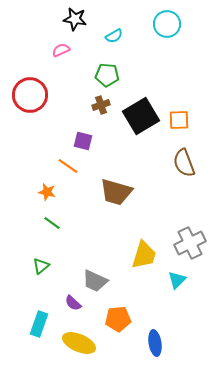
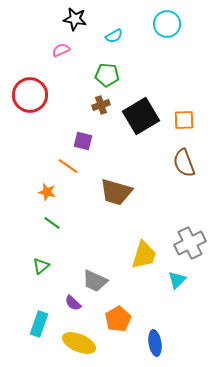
orange square: moved 5 px right
orange pentagon: rotated 25 degrees counterclockwise
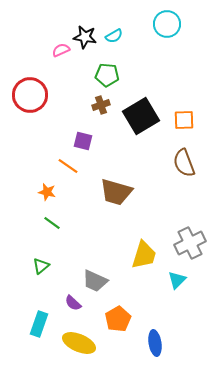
black star: moved 10 px right, 18 px down
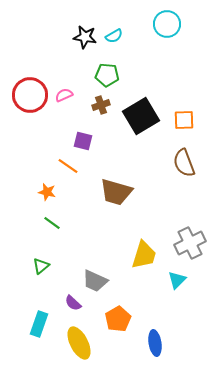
pink semicircle: moved 3 px right, 45 px down
yellow ellipse: rotated 40 degrees clockwise
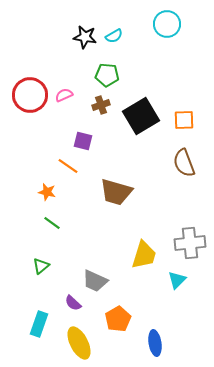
gray cross: rotated 20 degrees clockwise
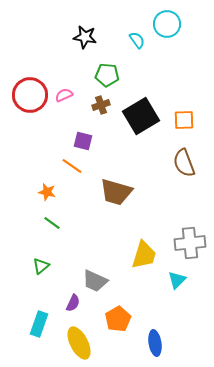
cyan semicircle: moved 23 px right, 4 px down; rotated 96 degrees counterclockwise
orange line: moved 4 px right
purple semicircle: rotated 108 degrees counterclockwise
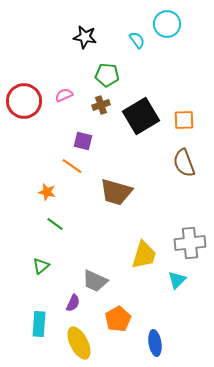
red circle: moved 6 px left, 6 px down
green line: moved 3 px right, 1 px down
cyan rectangle: rotated 15 degrees counterclockwise
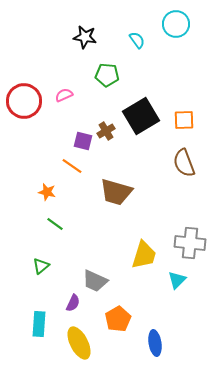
cyan circle: moved 9 px right
brown cross: moved 5 px right, 26 px down; rotated 12 degrees counterclockwise
gray cross: rotated 12 degrees clockwise
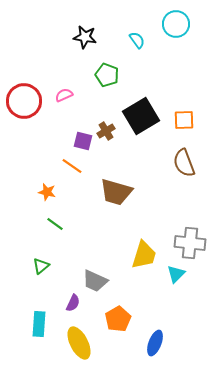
green pentagon: rotated 15 degrees clockwise
cyan triangle: moved 1 px left, 6 px up
blue ellipse: rotated 30 degrees clockwise
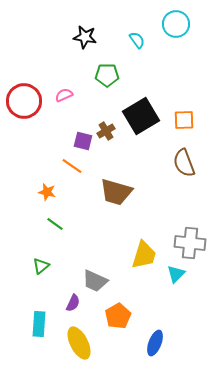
green pentagon: rotated 20 degrees counterclockwise
orange pentagon: moved 3 px up
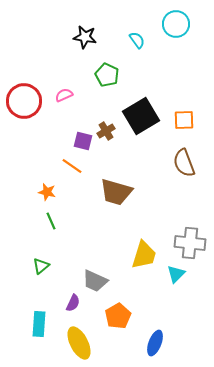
green pentagon: rotated 25 degrees clockwise
green line: moved 4 px left, 3 px up; rotated 30 degrees clockwise
